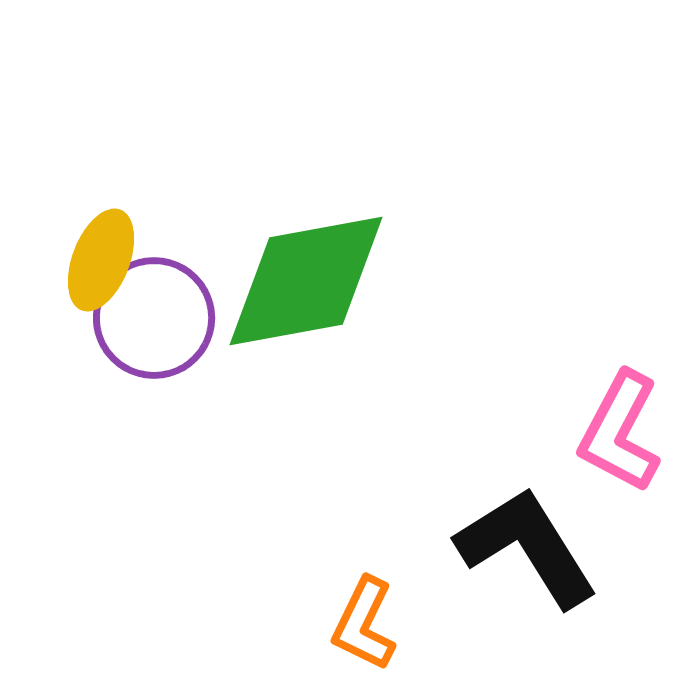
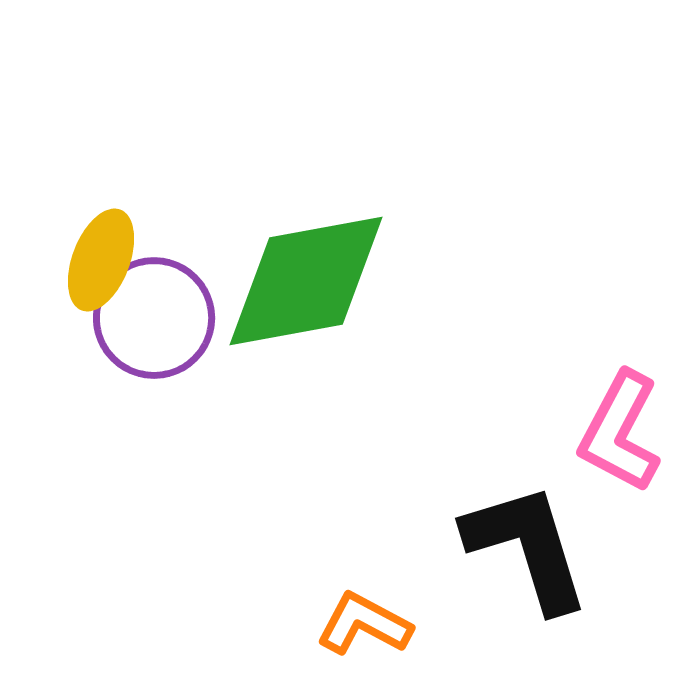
black L-shape: rotated 15 degrees clockwise
orange L-shape: rotated 92 degrees clockwise
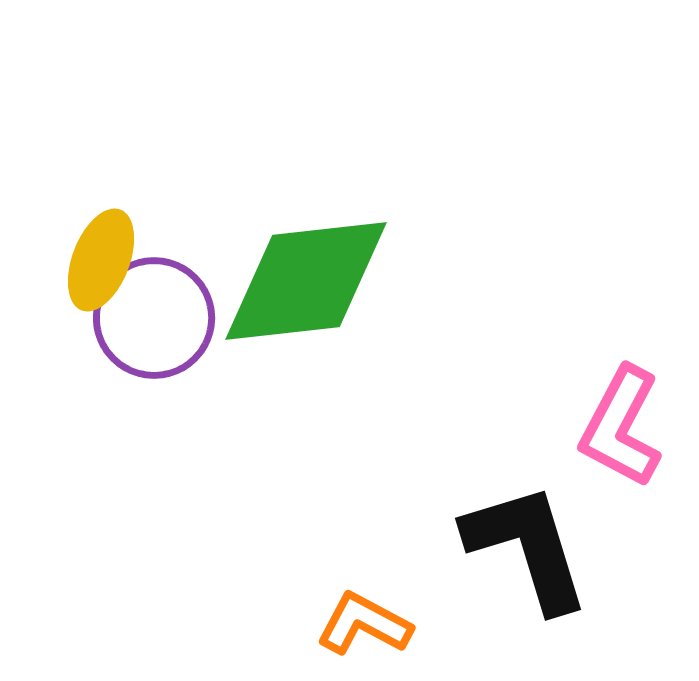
green diamond: rotated 4 degrees clockwise
pink L-shape: moved 1 px right, 5 px up
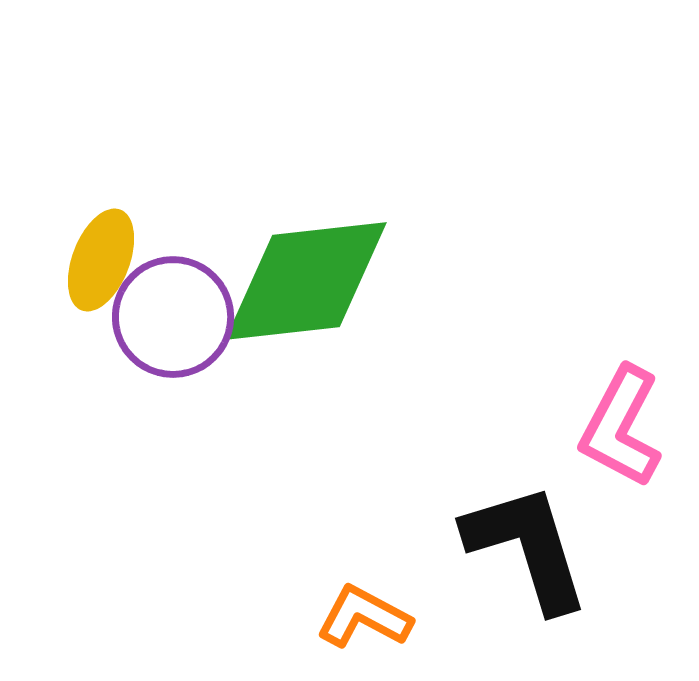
purple circle: moved 19 px right, 1 px up
orange L-shape: moved 7 px up
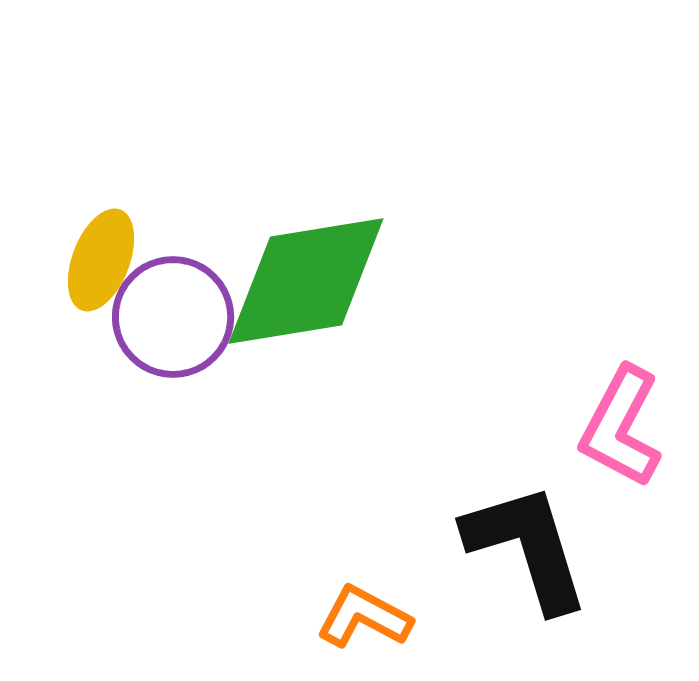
green diamond: rotated 3 degrees counterclockwise
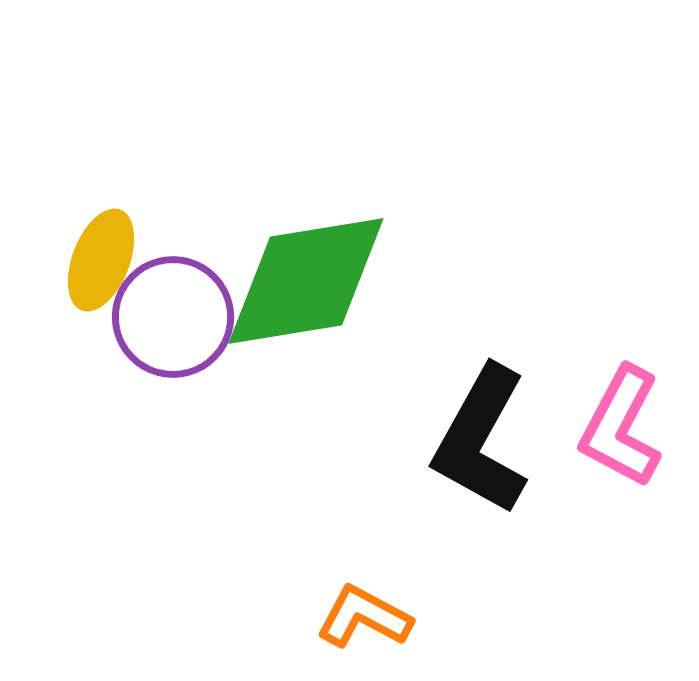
black L-shape: moved 46 px left, 107 px up; rotated 134 degrees counterclockwise
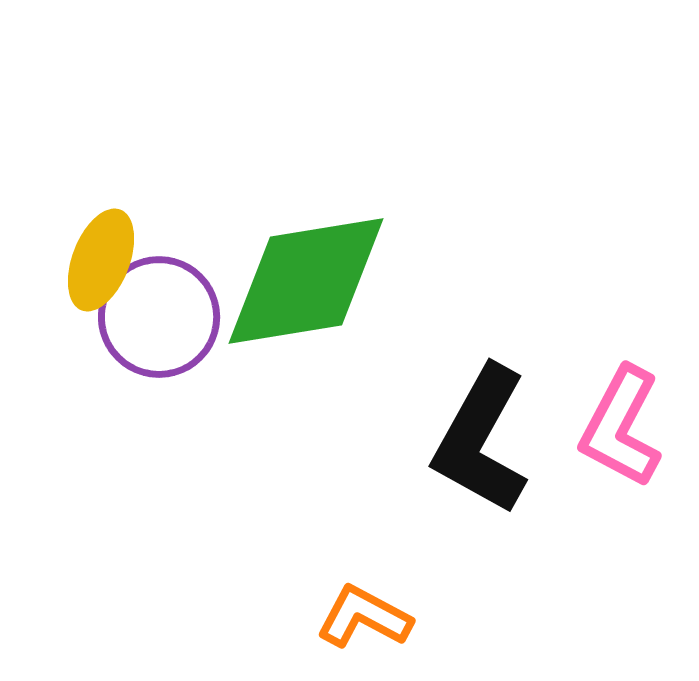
purple circle: moved 14 px left
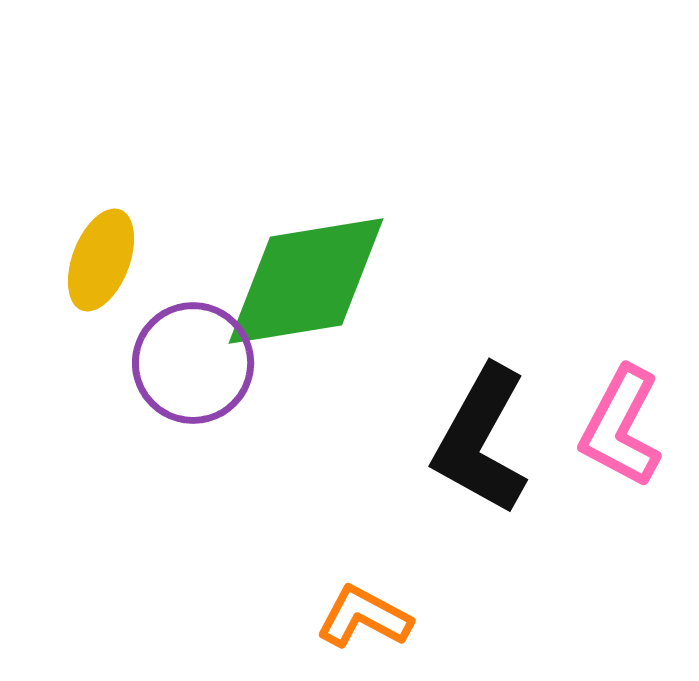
purple circle: moved 34 px right, 46 px down
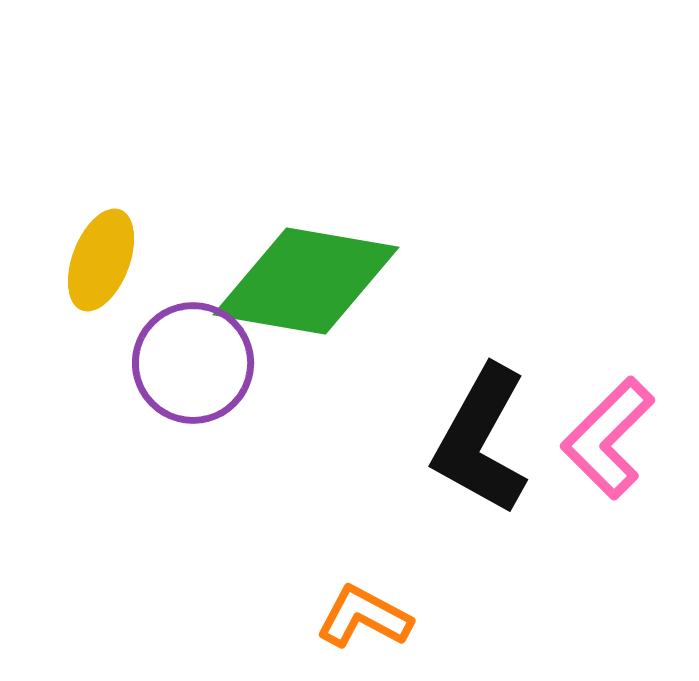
green diamond: rotated 19 degrees clockwise
pink L-shape: moved 13 px left, 11 px down; rotated 17 degrees clockwise
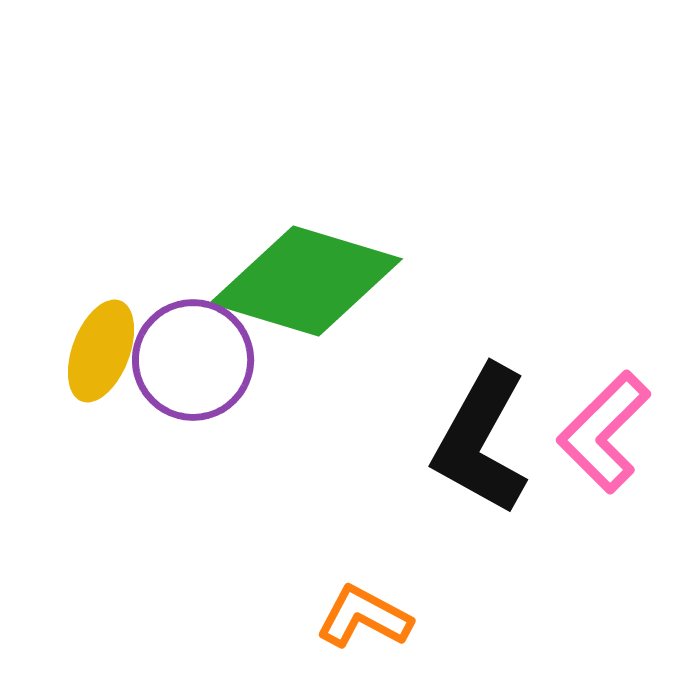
yellow ellipse: moved 91 px down
green diamond: rotated 7 degrees clockwise
purple circle: moved 3 px up
pink L-shape: moved 4 px left, 6 px up
